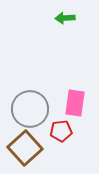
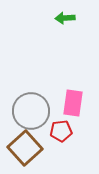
pink rectangle: moved 2 px left
gray circle: moved 1 px right, 2 px down
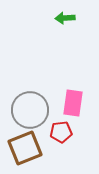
gray circle: moved 1 px left, 1 px up
red pentagon: moved 1 px down
brown square: rotated 20 degrees clockwise
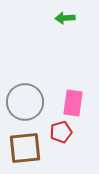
gray circle: moved 5 px left, 8 px up
red pentagon: rotated 10 degrees counterclockwise
brown square: rotated 16 degrees clockwise
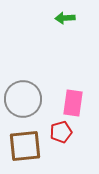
gray circle: moved 2 px left, 3 px up
brown square: moved 2 px up
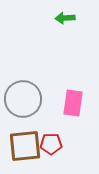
red pentagon: moved 10 px left, 12 px down; rotated 15 degrees clockwise
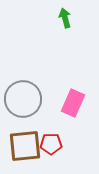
green arrow: rotated 78 degrees clockwise
pink rectangle: rotated 16 degrees clockwise
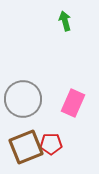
green arrow: moved 3 px down
brown square: moved 1 px right, 1 px down; rotated 16 degrees counterclockwise
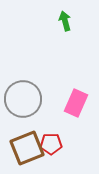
pink rectangle: moved 3 px right
brown square: moved 1 px right, 1 px down
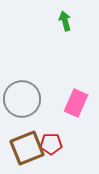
gray circle: moved 1 px left
